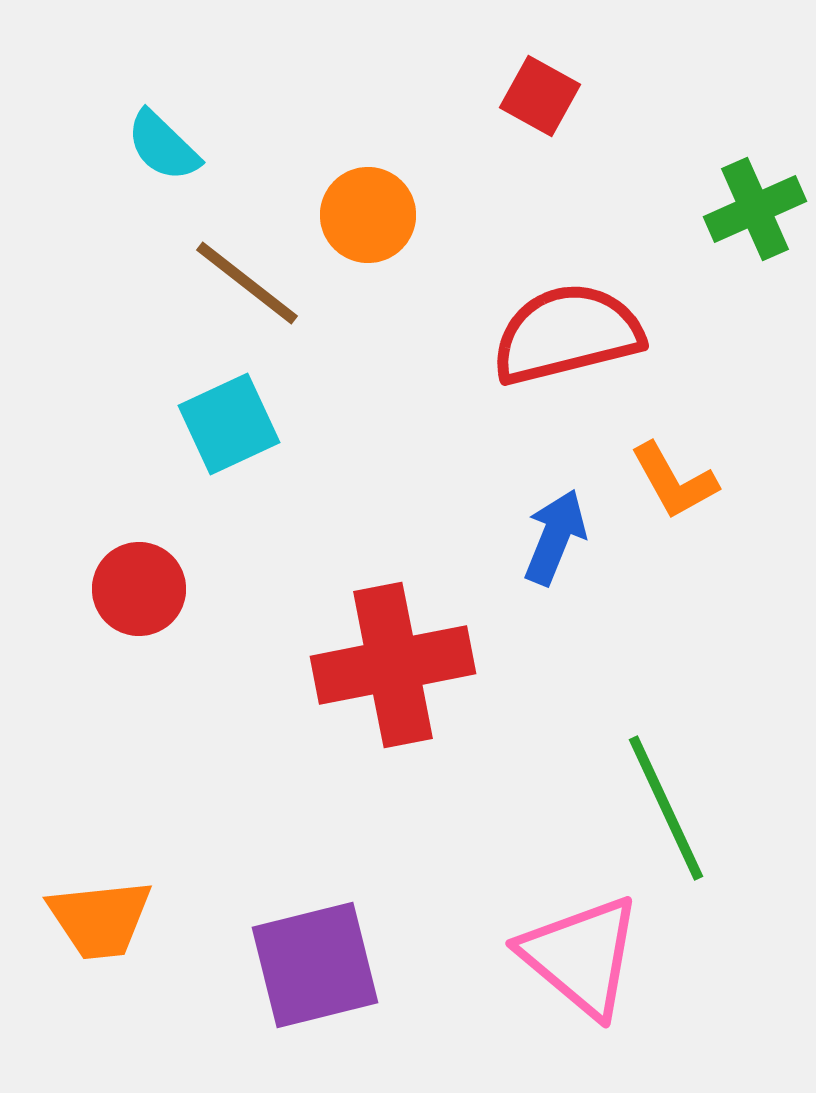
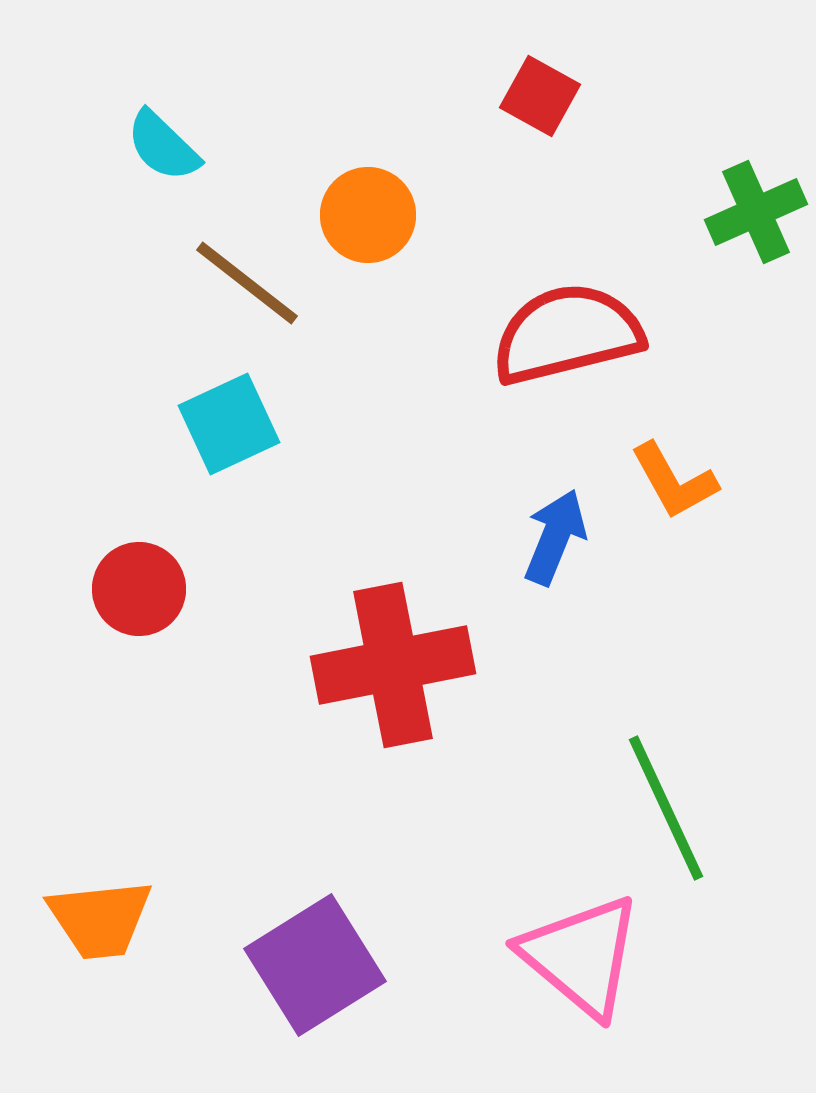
green cross: moved 1 px right, 3 px down
purple square: rotated 18 degrees counterclockwise
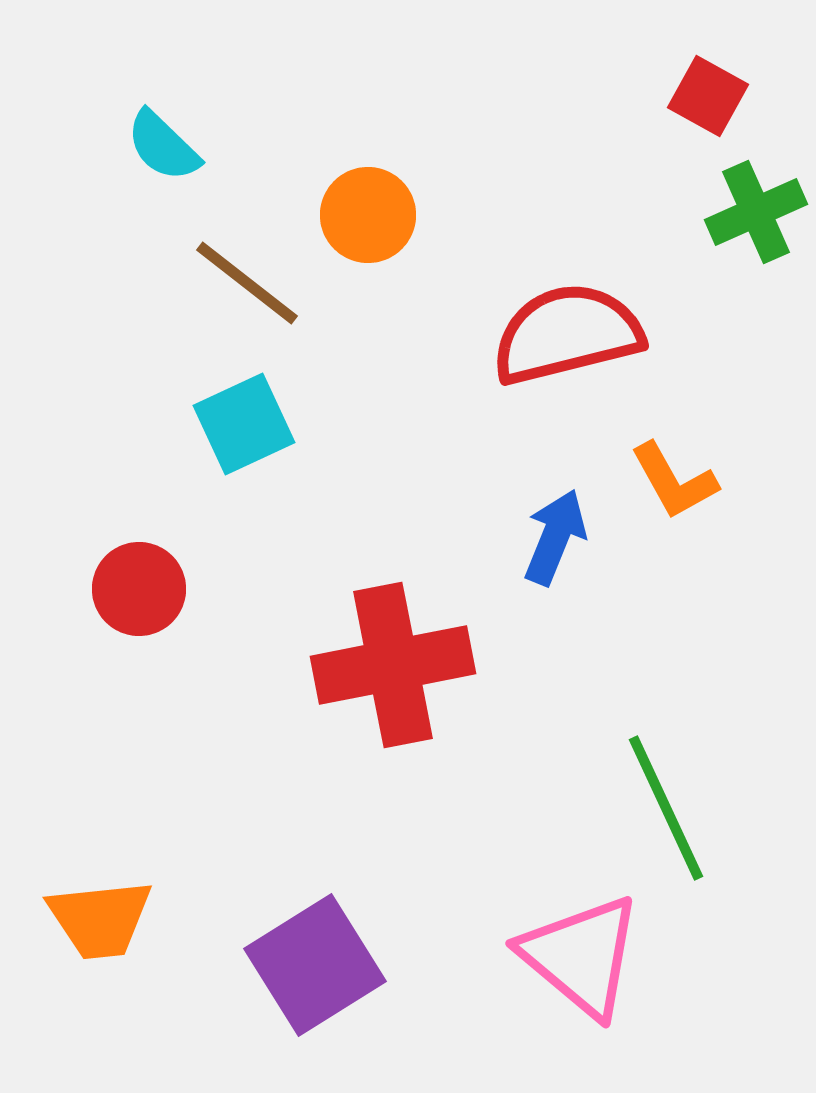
red square: moved 168 px right
cyan square: moved 15 px right
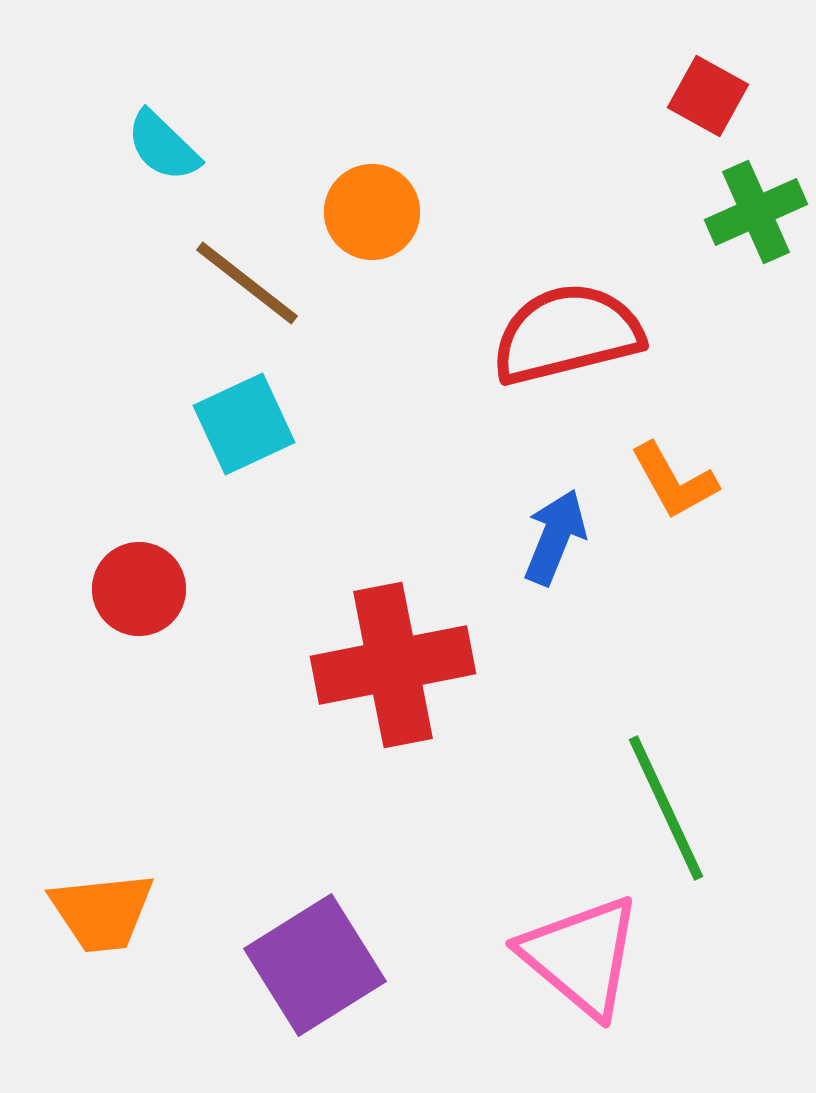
orange circle: moved 4 px right, 3 px up
orange trapezoid: moved 2 px right, 7 px up
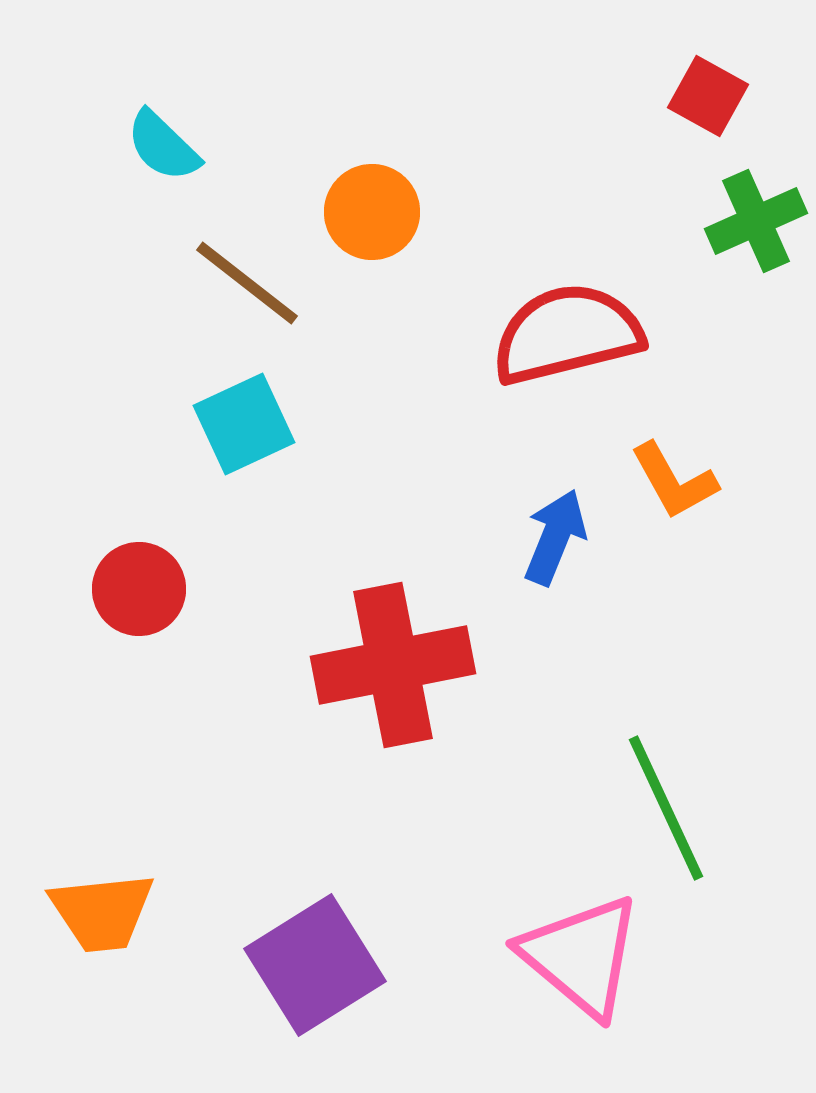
green cross: moved 9 px down
